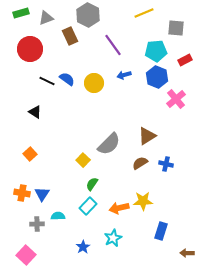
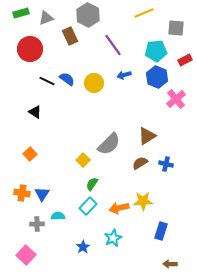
brown arrow: moved 17 px left, 11 px down
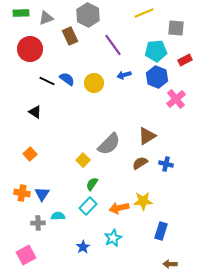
green rectangle: rotated 14 degrees clockwise
gray cross: moved 1 px right, 1 px up
pink square: rotated 18 degrees clockwise
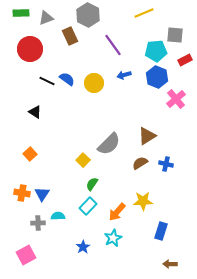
gray square: moved 1 px left, 7 px down
orange arrow: moved 2 px left, 4 px down; rotated 36 degrees counterclockwise
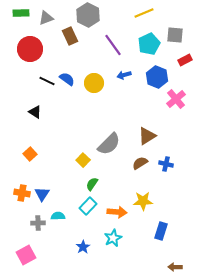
cyan pentagon: moved 7 px left, 7 px up; rotated 20 degrees counterclockwise
orange arrow: rotated 126 degrees counterclockwise
brown arrow: moved 5 px right, 3 px down
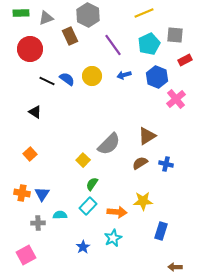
yellow circle: moved 2 px left, 7 px up
cyan semicircle: moved 2 px right, 1 px up
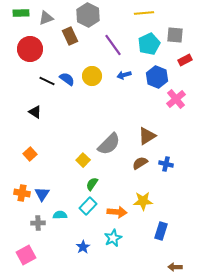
yellow line: rotated 18 degrees clockwise
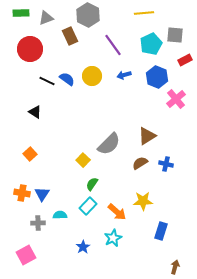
cyan pentagon: moved 2 px right
orange arrow: rotated 36 degrees clockwise
brown arrow: rotated 104 degrees clockwise
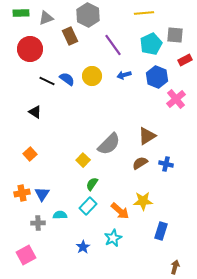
orange cross: rotated 21 degrees counterclockwise
orange arrow: moved 3 px right, 1 px up
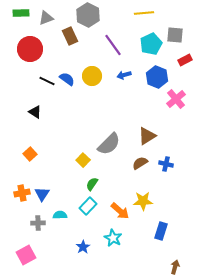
cyan star: rotated 18 degrees counterclockwise
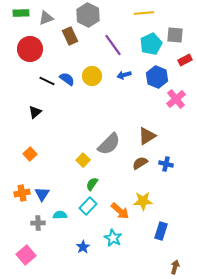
black triangle: rotated 48 degrees clockwise
pink square: rotated 12 degrees counterclockwise
